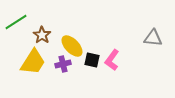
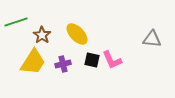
green line: rotated 15 degrees clockwise
gray triangle: moved 1 px left, 1 px down
yellow ellipse: moved 5 px right, 12 px up
pink L-shape: rotated 60 degrees counterclockwise
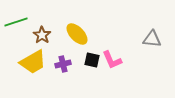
yellow trapezoid: rotated 28 degrees clockwise
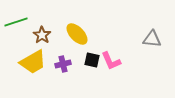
pink L-shape: moved 1 px left, 1 px down
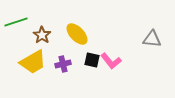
pink L-shape: rotated 15 degrees counterclockwise
